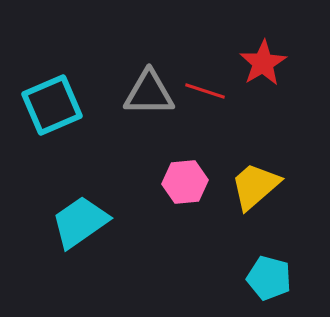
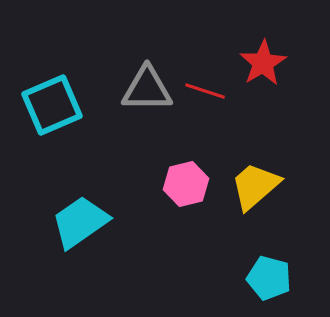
gray triangle: moved 2 px left, 4 px up
pink hexagon: moved 1 px right, 2 px down; rotated 9 degrees counterclockwise
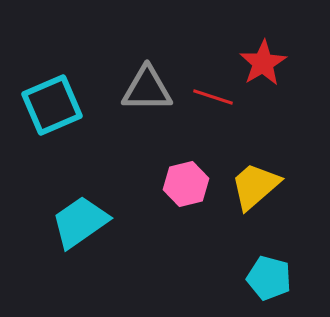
red line: moved 8 px right, 6 px down
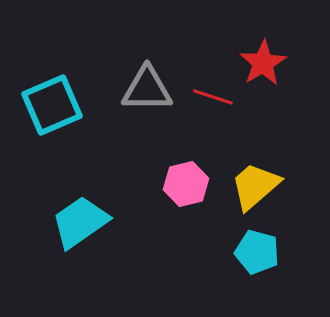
cyan pentagon: moved 12 px left, 26 px up
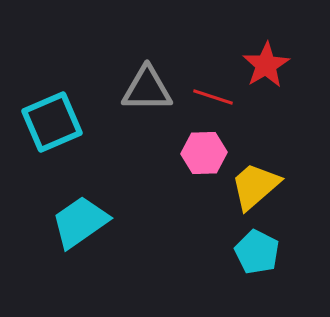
red star: moved 3 px right, 2 px down
cyan square: moved 17 px down
pink hexagon: moved 18 px right, 31 px up; rotated 12 degrees clockwise
cyan pentagon: rotated 12 degrees clockwise
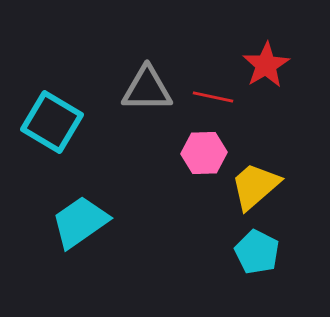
red line: rotated 6 degrees counterclockwise
cyan square: rotated 36 degrees counterclockwise
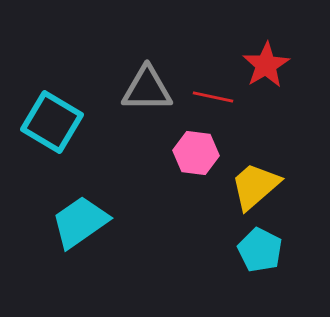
pink hexagon: moved 8 px left; rotated 9 degrees clockwise
cyan pentagon: moved 3 px right, 2 px up
